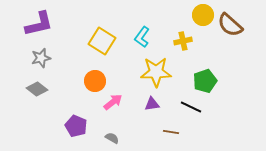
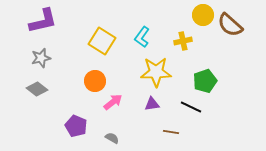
purple L-shape: moved 4 px right, 3 px up
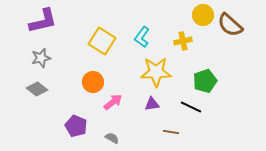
orange circle: moved 2 px left, 1 px down
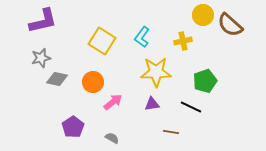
gray diamond: moved 20 px right, 10 px up; rotated 25 degrees counterclockwise
purple pentagon: moved 3 px left, 1 px down; rotated 15 degrees clockwise
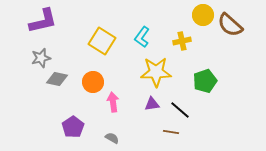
yellow cross: moved 1 px left
pink arrow: rotated 60 degrees counterclockwise
black line: moved 11 px left, 3 px down; rotated 15 degrees clockwise
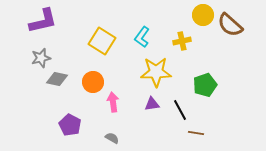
green pentagon: moved 4 px down
black line: rotated 20 degrees clockwise
purple pentagon: moved 3 px left, 2 px up; rotated 10 degrees counterclockwise
brown line: moved 25 px right, 1 px down
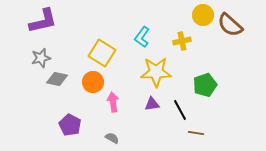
yellow square: moved 12 px down
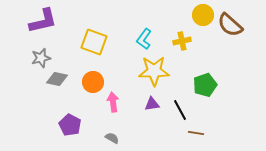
cyan L-shape: moved 2 px right, 2 px down
yellow square: moved 8 px left, 11 px up; rotated 12 degrees counterclockwise
yellow star: moved 2 px left, 1 px up
